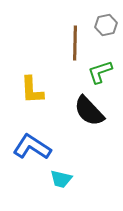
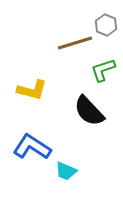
gray hexagon: rotated 25 degrees counterclockwise
brown line: rotated 72 degrees clockwise
green L-shape: moved 3 px right, 2 px up
yellow L-shape: rotated 72 degrees counterclockwise
cyan trapezoid: moved 5 px right, 8 px up; rotated 10 degrees clockwise
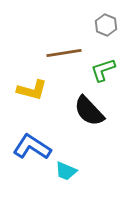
brown line: moved 11 px left, 10 px down; rotated 8 degrees clockwise
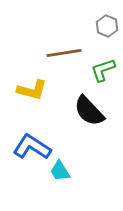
gray hexagon: moved 1 px right, 1 px down
cyan trapezoid: moved 6 px left; rotated 35 degrees clockwise
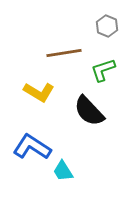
yellow L-shape: moved 7 px right, 2 px down; rotated 16 degrees clockwise
cyan trapezoid: moved 3 px right
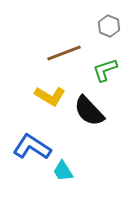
gray hexagon: moved 2 px right
brown line: rotated 12 degrees counterclockwise
green L-shape: moved 2 px right
yellow L-shape: moved 11 px right, 4 px down
